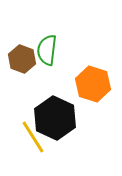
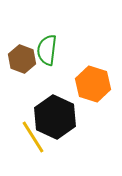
black hexagon: moved 1 px up
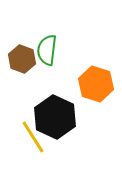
orange hexagon: moved 3 px right
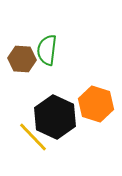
brown hexagon: rotated 16 degrees counterclockwise
orange hexagon: moved 20 px down
yellow line: rotated 12 degrees counterclockwise
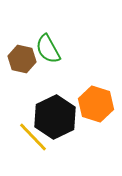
green semicircle: moved 1 px right, 1 px up; rotated 36 degrees counterclockwise
brown hexagon: rotated 8 degrees clockwise
black hexagon: rotated 9 degrees clockwise
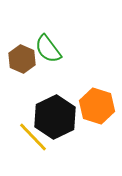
green semicircle: rotated 8 degrees counterclockwise
brown hexagon: rotated 12 degrees clockwise
orange hexagon: moved 1 px right, 2 px down
